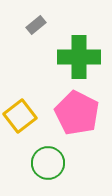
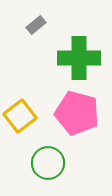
green cross: moved 1 px down
pink pentagon: rotated 12 degrees counterclockwise
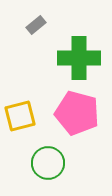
yellow square: rotated 24 degrees clockwise
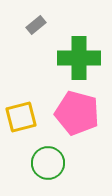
yellow square: moved 1 px right, 1 px down
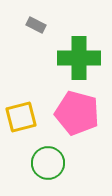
gray rectangle: rotated 66 degrees clockwise
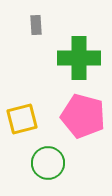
gray rectangle: rotated 60 degrees clockwise
pink pentagon: moved 6 px right, 3 px down
yellow square: moved 1 px right, 2 px down
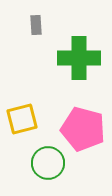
pink pentagon: moved 13 px down
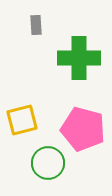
yellow square: moved 1 px down
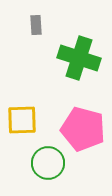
green cross: rotated 18 degrees clockwise
yellow square: rotated 12 degrees clockwise
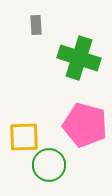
yellow square: moved 2 px right, 17 px down
pink pentagon: moved 2 px right, 4 px up
green circle: moved 1 px right, 2 px down
